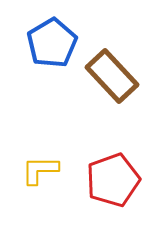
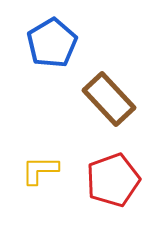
brown rectangle: moved 3 px left, 23 px down
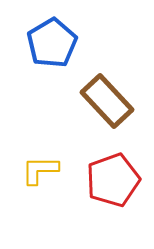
brown rectangle: moved 2 px left, 2 px down
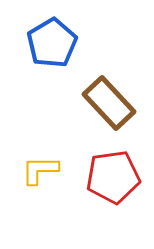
brown rectangle: moved 2 px right, 2 px down
red pentagon: moved 3 px up; rotated 12 degrees clockwise
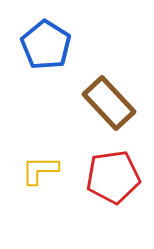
blue pentagon: moved 6 px left, 2 px down; rotated 9 degrees counterclockwise
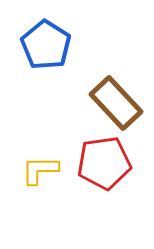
brown rectangle: moved 7 px right
red pentagon: moved 9 px left, 14 px up
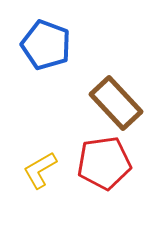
blue pentagon: rotated 12 degrees counterclockwise
yellow L-shape: rotated 30 degrees counterclockwise
